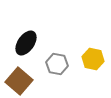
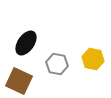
brown square: rotated 16 degrees counterclockwise
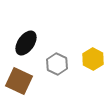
yellow hexagon: rotated 15 degrees clockwise
gray hexagon: rotated 15 degrees clockwise
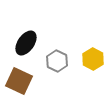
gray hexagon: moved 3 px up
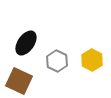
yellow hexagon: moved 1 px left, 1 px down
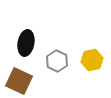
black ellipse: rotated 25 degrees counterclockwise
yellow hexagon: rotated 20 degrees clockwise
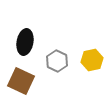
black ellipse: moved 1 px left, 1 px up
brown square: moved 2 px right
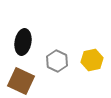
black ellipse: moved 2 px left
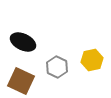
black ellipse: rotated 75 degrees counterclockwise
gray hexagon: moved 6 px down
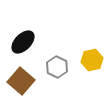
black ellipse: rotated 70 degrees counterclockwise
brown square: rotated 16 degrees clockwise
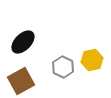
gray hexagon: moved 6 px right
brown square: rotated 20 degrees clockwise
